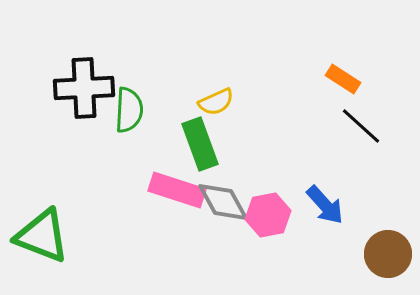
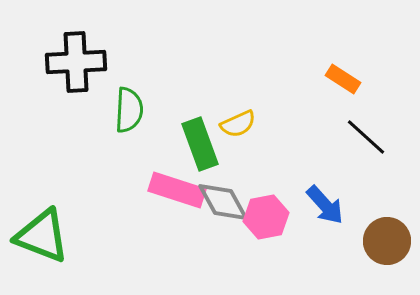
black cross: moved 8 px left, 26 px up
yellow semicircle: moved 22 px right, 22 px down
black line: moved 5 px right, 11 px down
pink hexagon: moved 2 px left, 2 px down
brown circle: moved 1 px left, 13 px up
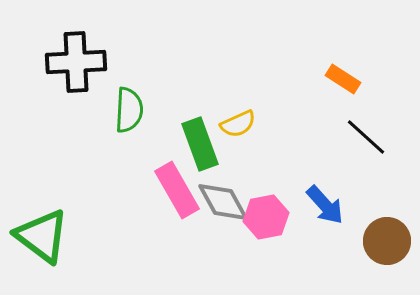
pink rectangle: rotated 42 degrees clockwise
green triangle: rotated 16 degrees clockwise
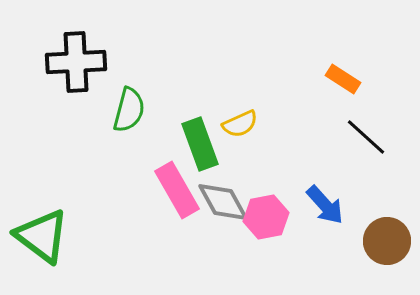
green semicircle: rotated 12 degrees clockwise
yellow semicircle: moved 2 px right
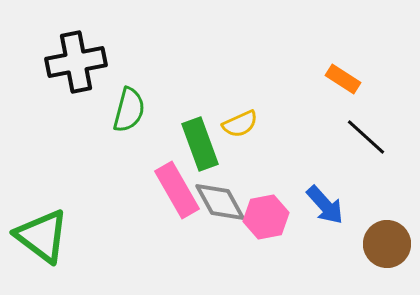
black cross: rotated 8 degrees counterclockwise
gray diamond: moved 3 px left
brown circle: moved 3 px down
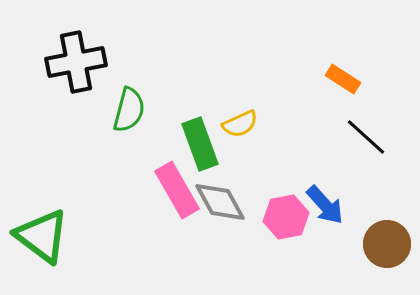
pink hexagon: moved 20 px right
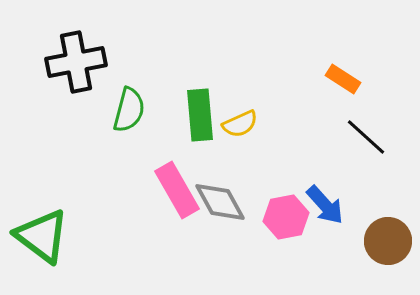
green rectangle: moved 29 px up; rotated 15 degrees clockwise
brown circle: moved 1 px right, 3 px up
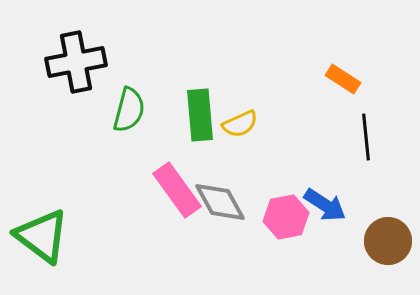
black line: rotated 42 degrees clockwise
pink rectangle: rotated 6 degrees counterclockwise
blue arrow: rotated 15 degrees counterclockwise
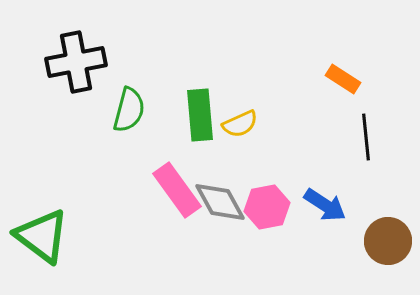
pink hexagon: moved 19 px left, 10 px up
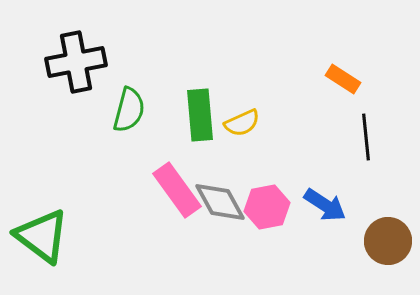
yellow semicircle: moved 2 px right, 1 px up
